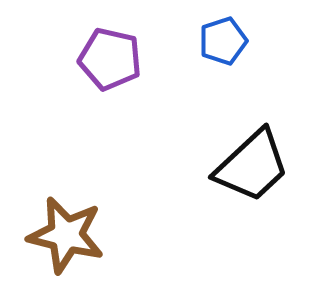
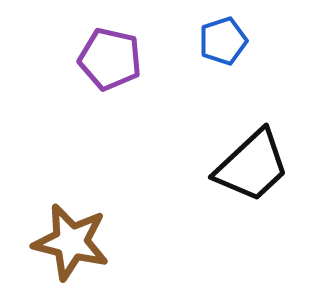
brown star: moved 5 px right, 7 px down
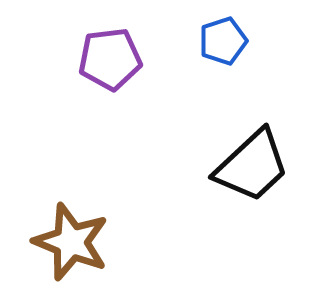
purple pentagon: rotated 20 degrees counterclockwise
brown star: rotated 8 degrees clockwise
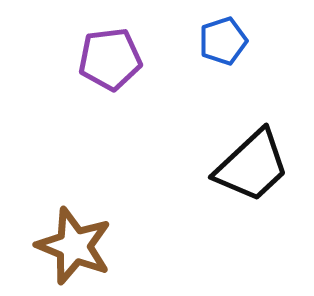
brown star: moved 3 px right, 4 px down
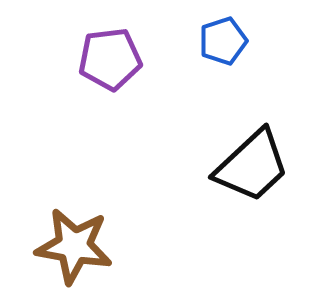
brown star: rotated 12 degrees counterclockwise
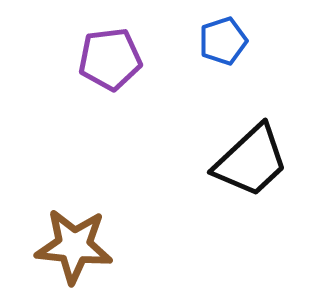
black trapezoid: moved 1 px left, 5 px up
brown star: rotated 4 degrees counterclockwise
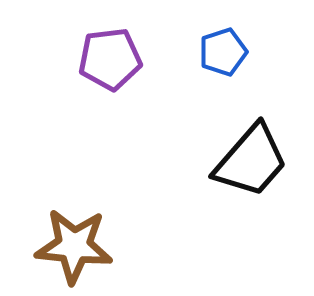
blue pentagon: moved 11 px down
black trapezoid: rotated 6 degrees counterclockwise
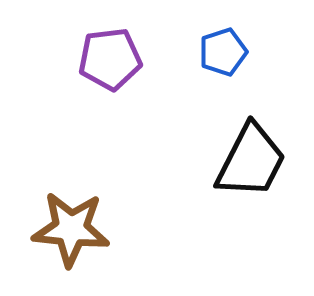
black trapezoid: rotated 14 degrees counterclockwise
brown star: moved 3 px left, 17 px up
